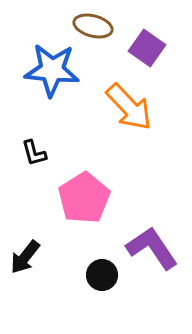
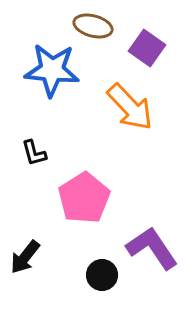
orange arrow: moved 1 px right
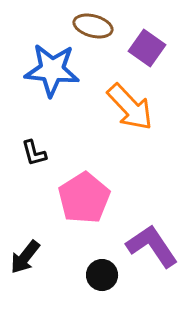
purple L-shape: moved 2 px up
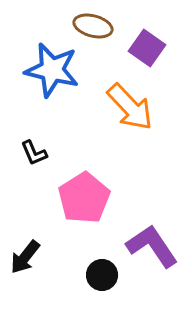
blue star: rotated 8 degrees clockwise
black L-shape: rotated 8 degrees counterclockwise
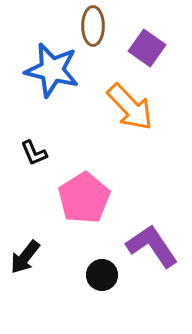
brown ellipse: rotated 75 degrees clockwise
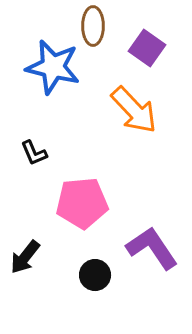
blue star: moved 1 px right, 3 px up
orange arrow: moved 4 px right, 3 px down
pink pentagon: moved 2 px left, 5 px down; rotated 27 degrees clockwise
purple L-shape: moved 2 px down
black circle: moved 7 px left
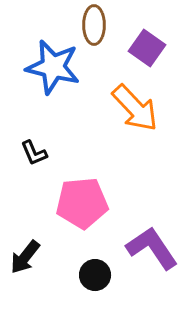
brown ellipse: moved 1 px right, 1 px up
orange arrow: moved 1 px right, 2 px up
